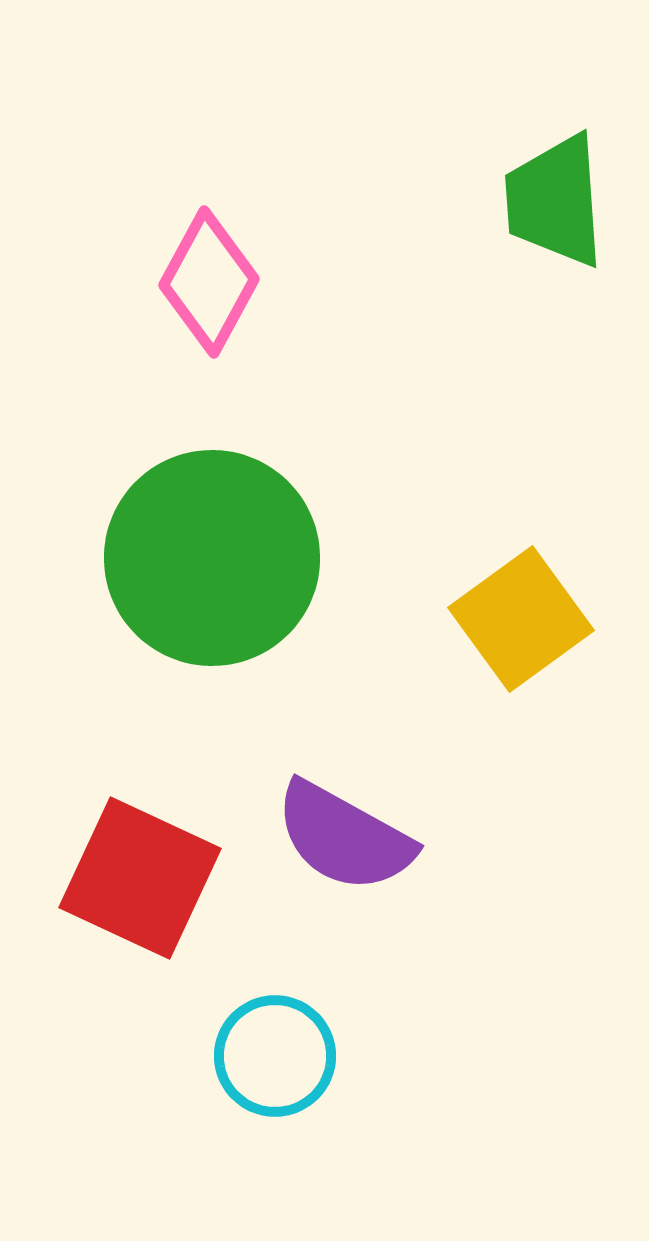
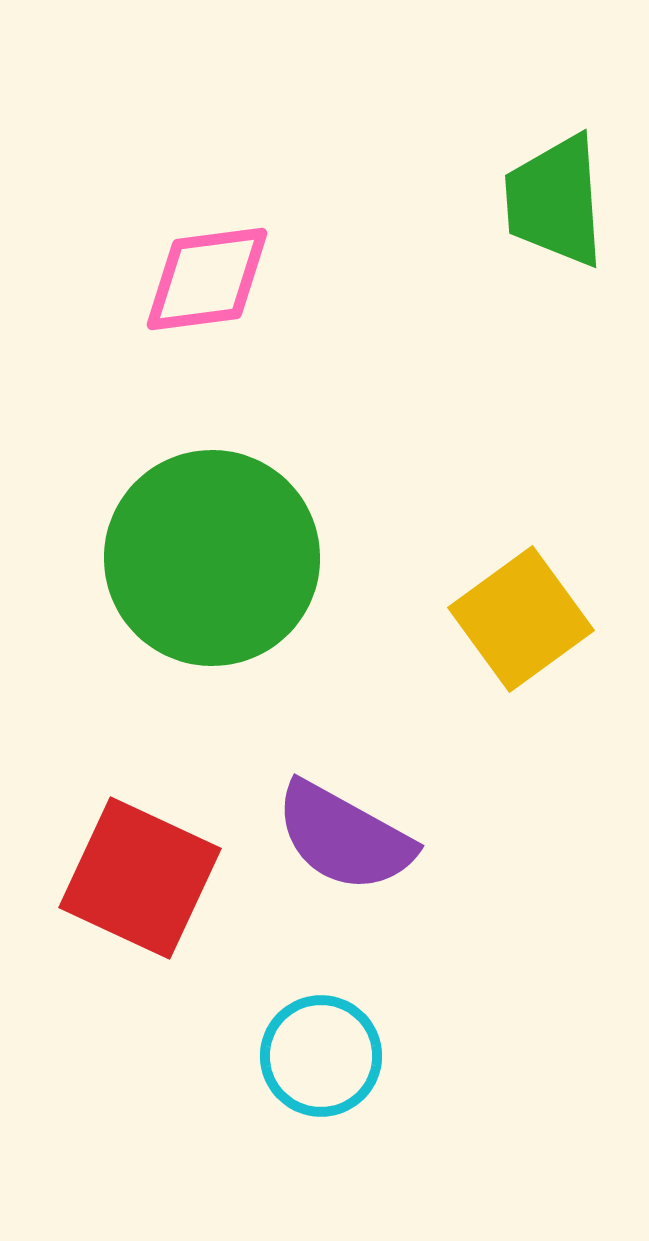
pink diamond: moved 2 px left, 3 px up; rotated 54 degrees clockwise
cyan circle: moved 46 px right
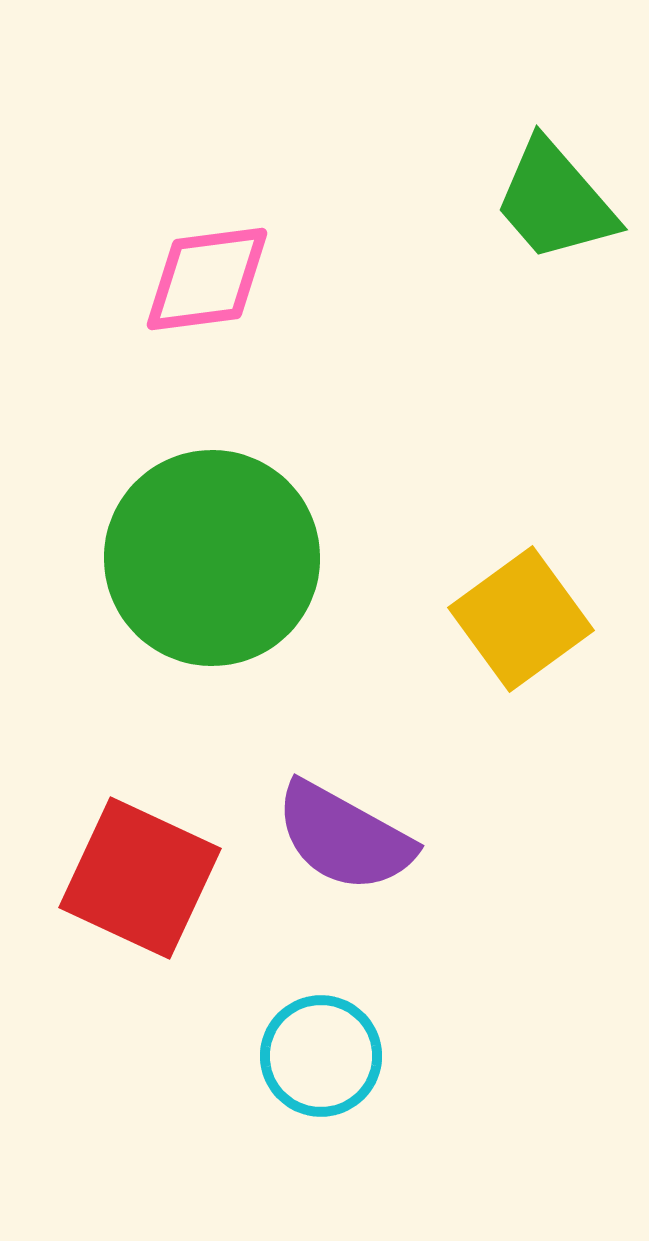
green trapezoid: rotated 37 degrees counterclockwise
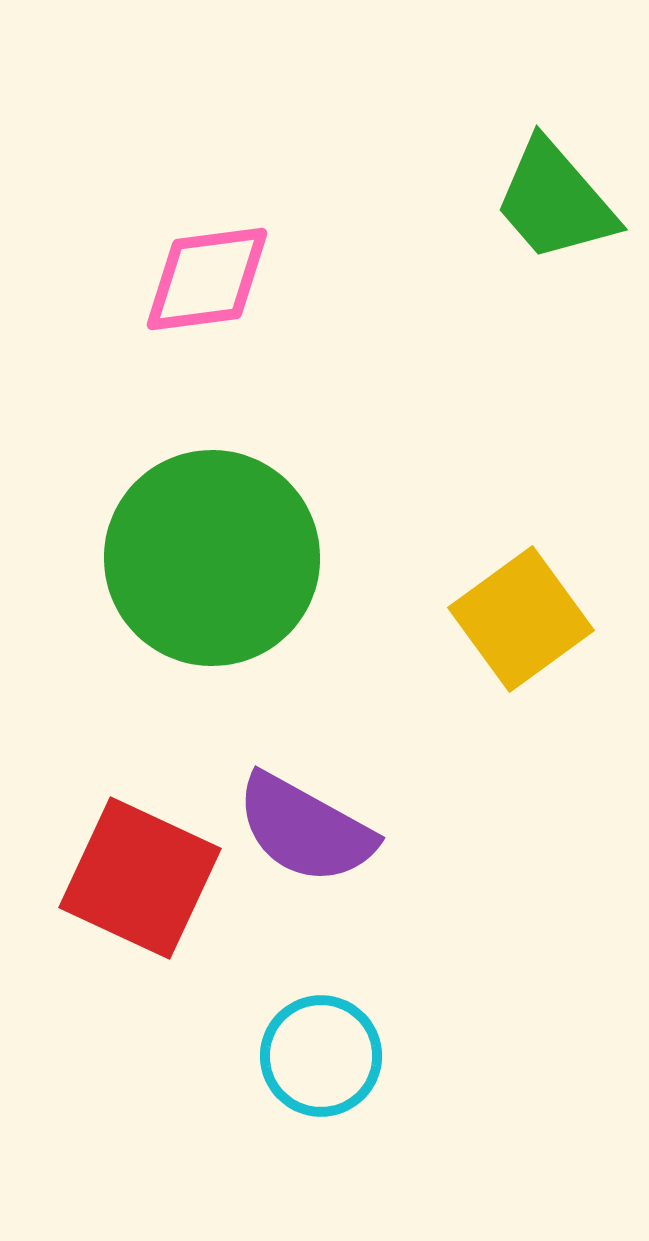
purple semicircle: moved 39 px left, 8 px up
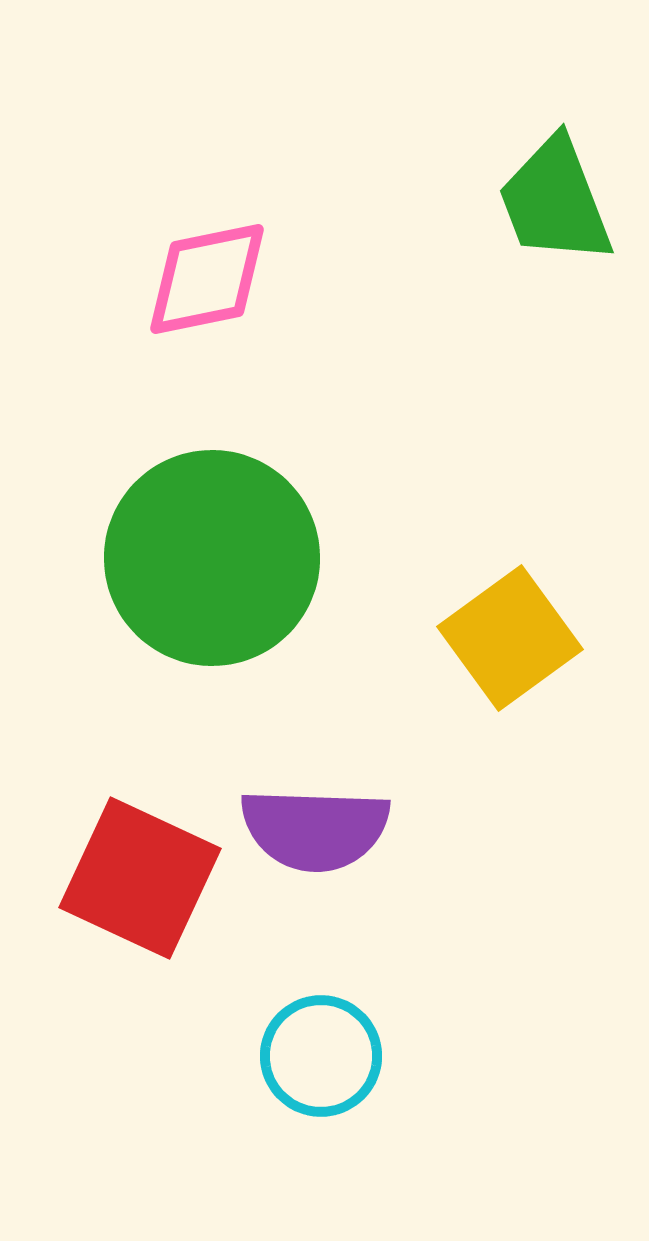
green trapezoid: rotated 20 degrees clockwise
pink diamond: rotated 4 degrees counterclockwise
yellow square: moved 11 px left, 19 px down
purple semicircle: moved 10 px right; rotated 27 degrees counterclockwise
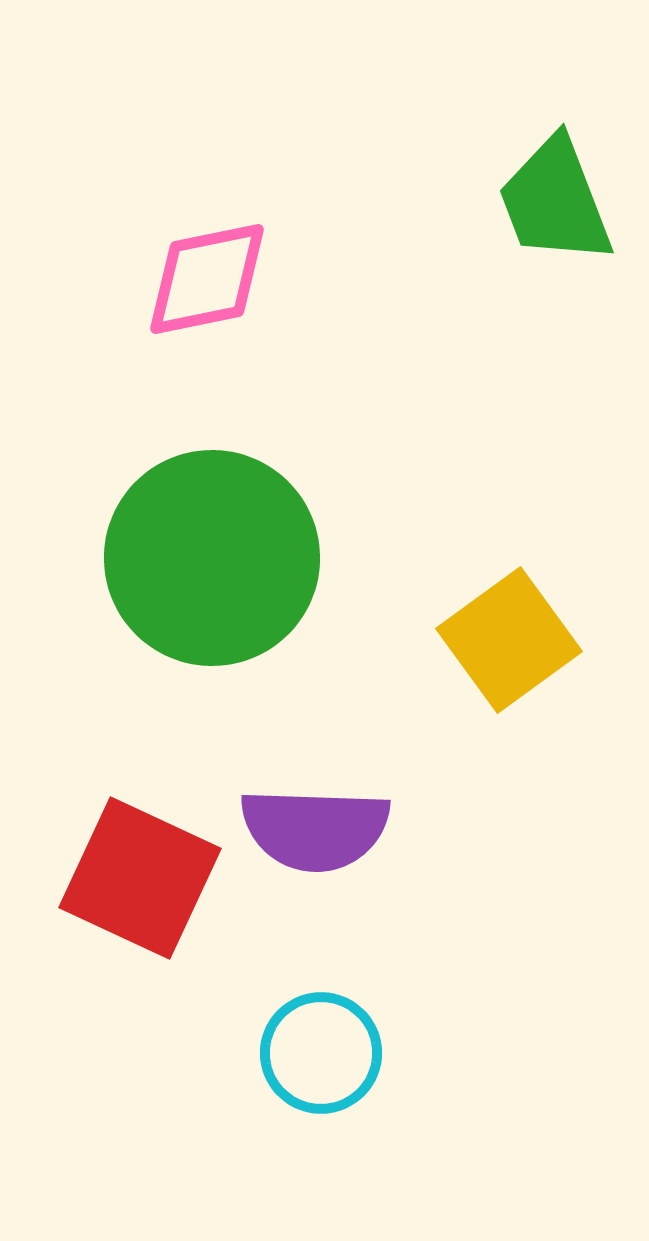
yellow square: moved 1 px left, 2 px down
cyan circle: moved 3 px up
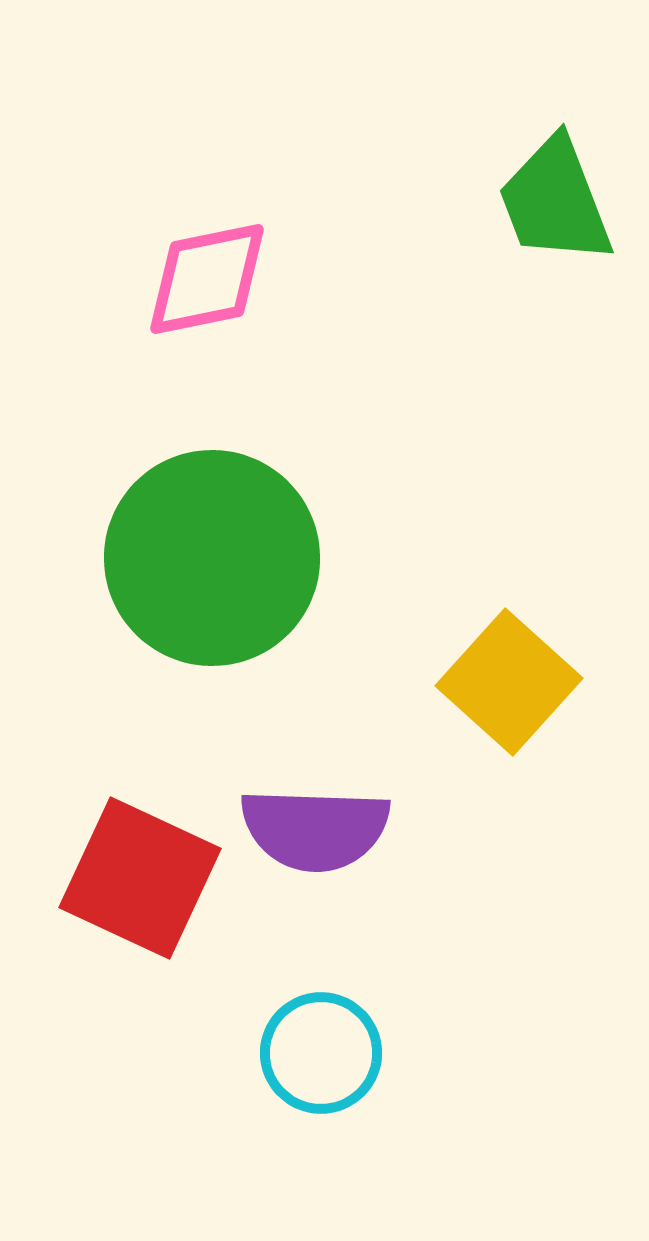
yellow square: moved 42 px down; rotated 12 degrees counterclockwise
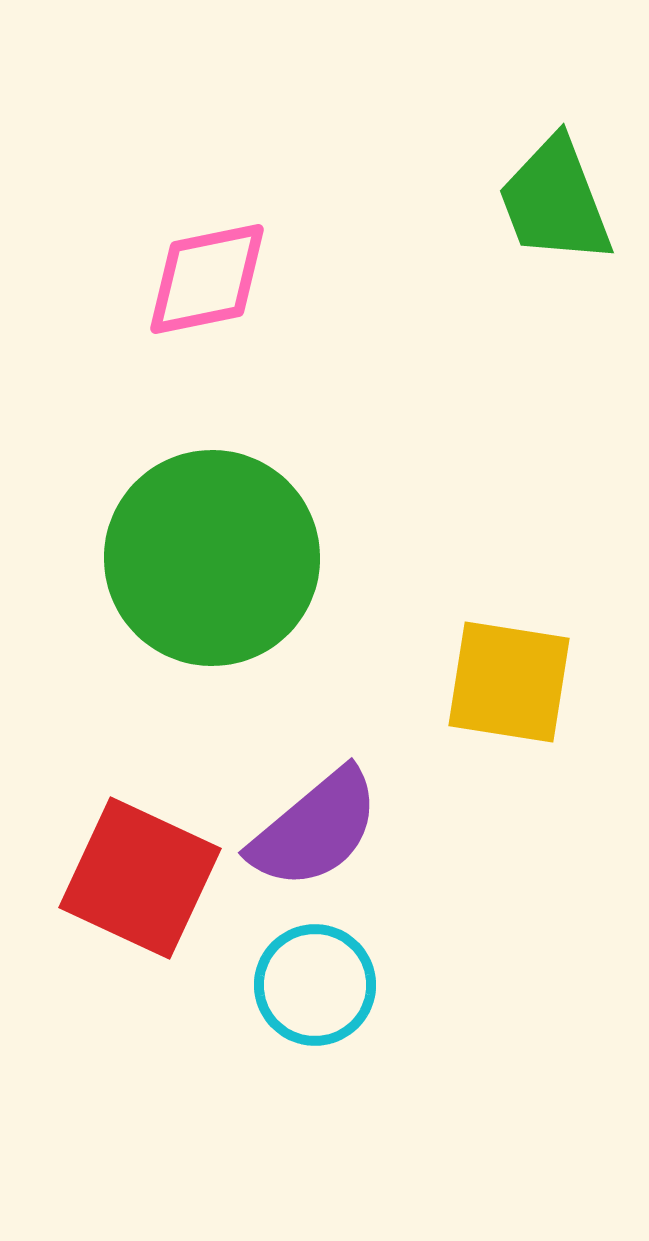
yellow square: rotated 33 degrees counterclockwise
purple semicircle: rotated 42 degrees counterclockwise
cyan circle: moved 6 px left, 68 px up
